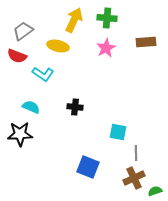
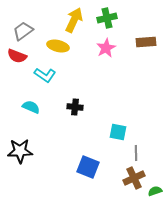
green cross: rotated 18 degrees counterclockwise
cyan L-shape: moved 2 px right, 1 px down
black star: moved 17 px down
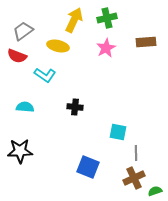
cyan semicircle: moved 6 px left; rotated 18 degrees counterclockwise
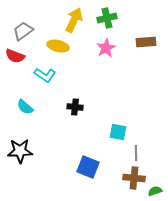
red semicircle: moved 2 px left
cyan semicircle: rotated 144 degrees counterclockwise
brown cross: rotated 30 degrees clockwise
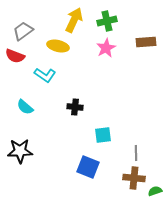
green cross: moved 3 px down
cyan square: moved 15 px left, 3 px down; rotated 18 degrees counterclockwise
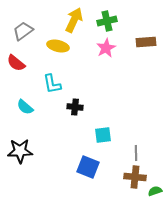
red semicircle: moved 1 px right, 7 px down; rotated 18 degrees clockwise
cyan L-shape: moved 7 px right, 9 px down; rotated 45 degrees clockwise
brown cross: moved 1 px right, 1 px up
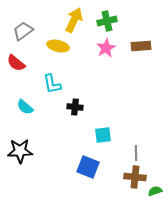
brown rectangle: moved 5 px left, 4 px down
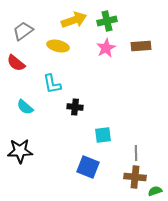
yellow arrow: rotated 45 degrees clockwise
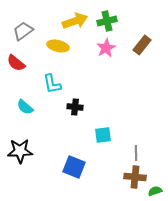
yellow arrow: moved 1 px right, 1 px down
brown rectangle: moved 1 px right, 1 px up; rotated 48 degrees counterclockwise
blue square: moved 14 px left
